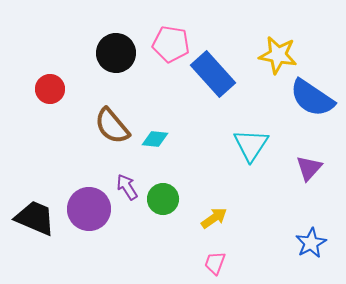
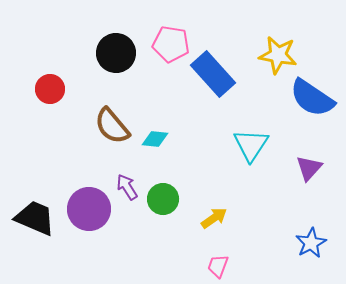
pink trapezoid: moved 3 px right, 3 px down
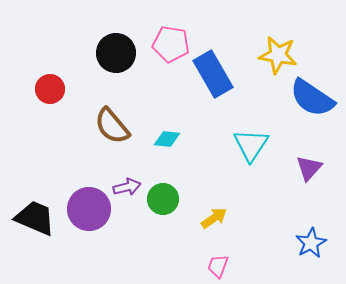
blue rectangle: rotated 12 degrees clockwise
cyan diamond: moved 12 px right
purple arrow: rotated 108 degrees clockwise
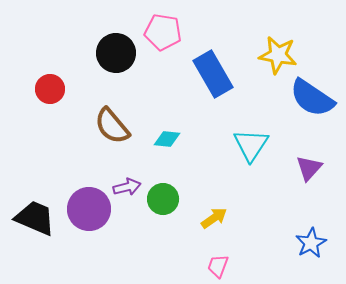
pink pentagon: moved 8 px left, 12 px up
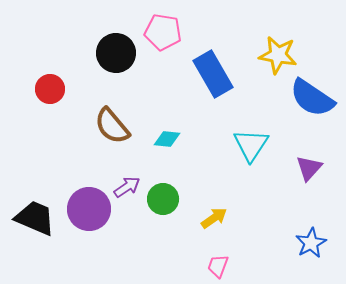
purple arrow: rotated 20 degrees counterclockwise
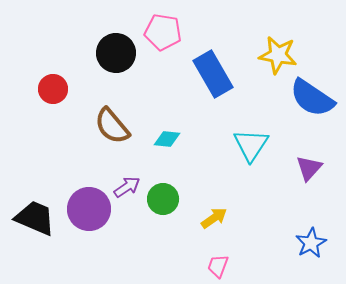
red circle: moved 3 px right
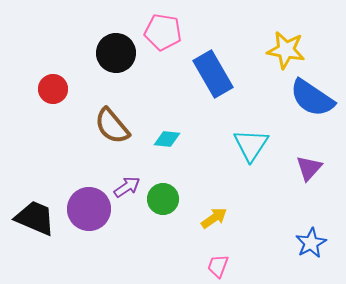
yellow star: moved 8 px right, 5 px up
